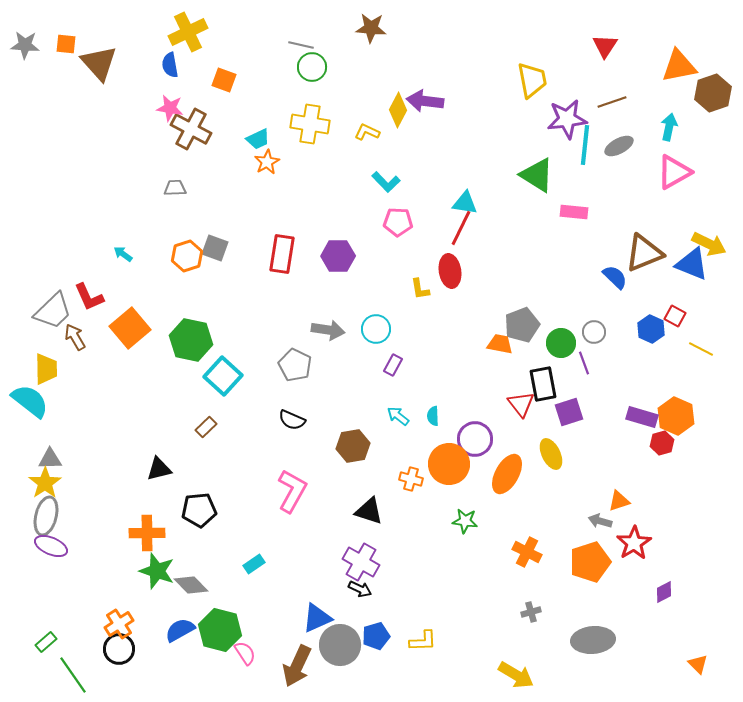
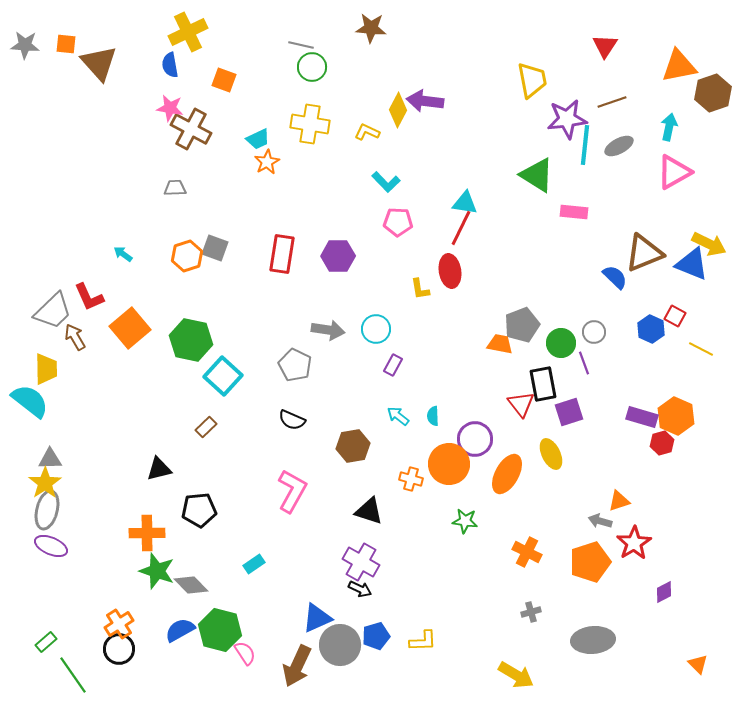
gray ellipse at (46, 516): moved 1 px right, 6 px up
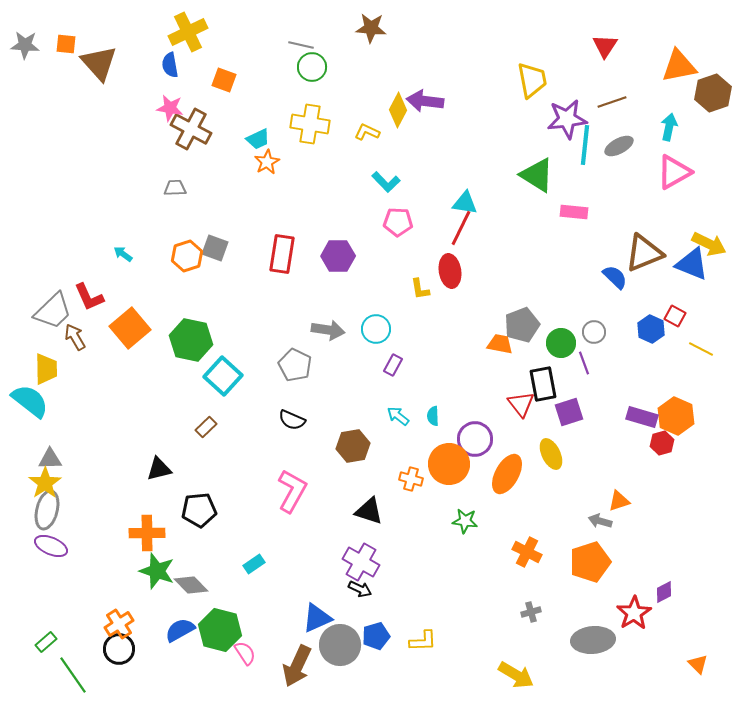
red star at (634, 543): moved 70 px down
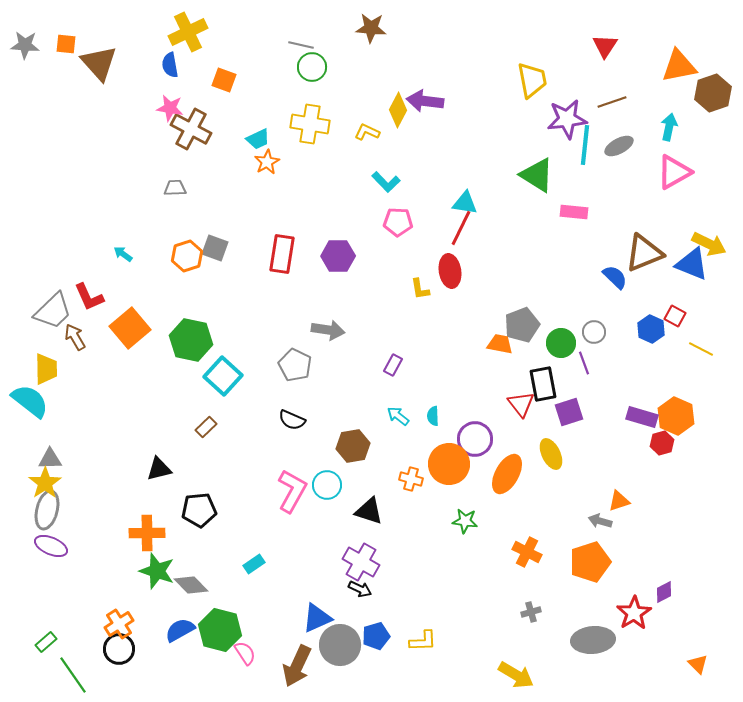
cyan circle at (376, 329): moved 49 px left, 156 px down
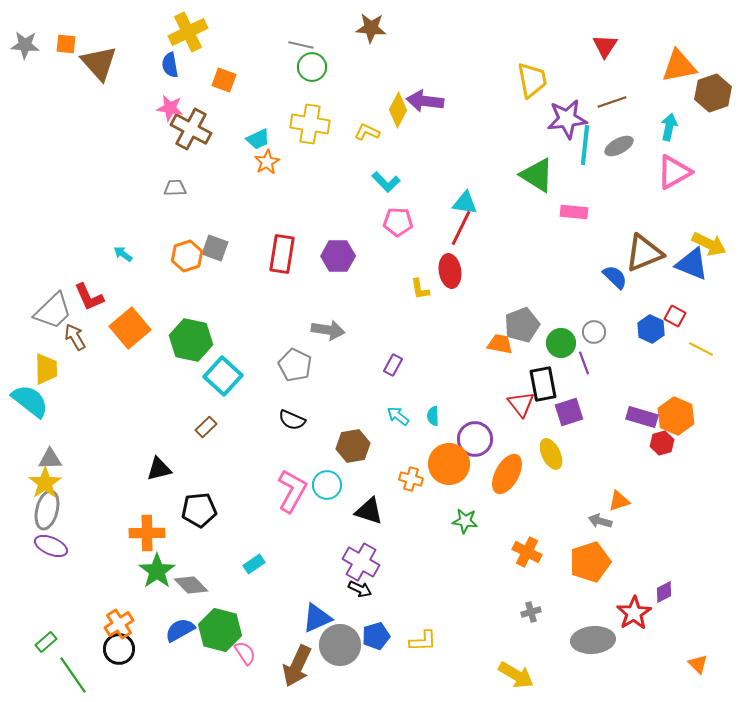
green star at (157, 571): rotated 18 degrees clockwise
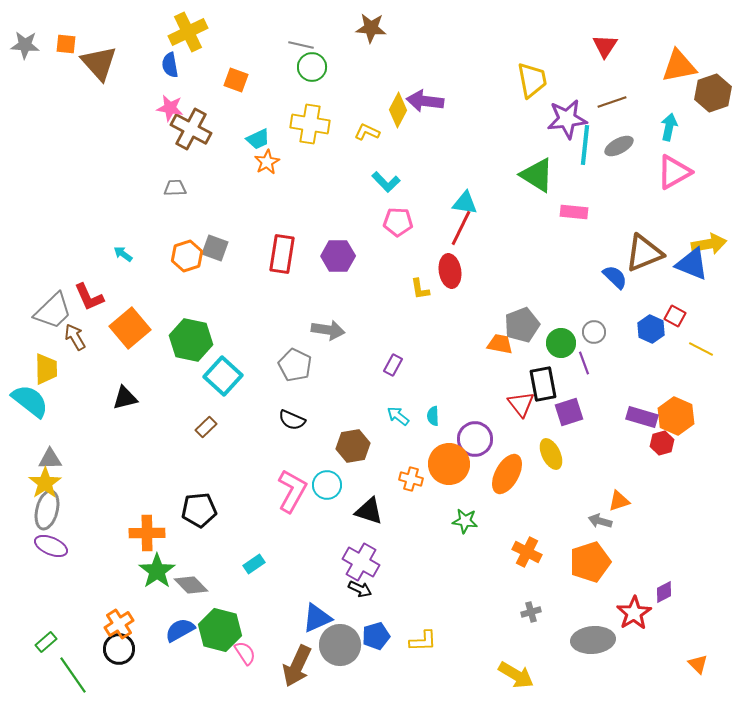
orange square at (224, 80): moved 12 px right
yellow arrow at (709, 244): rotated 36 degrees counterclockwise
black triangle at (159, 469): moved 34 px left, 71 px up
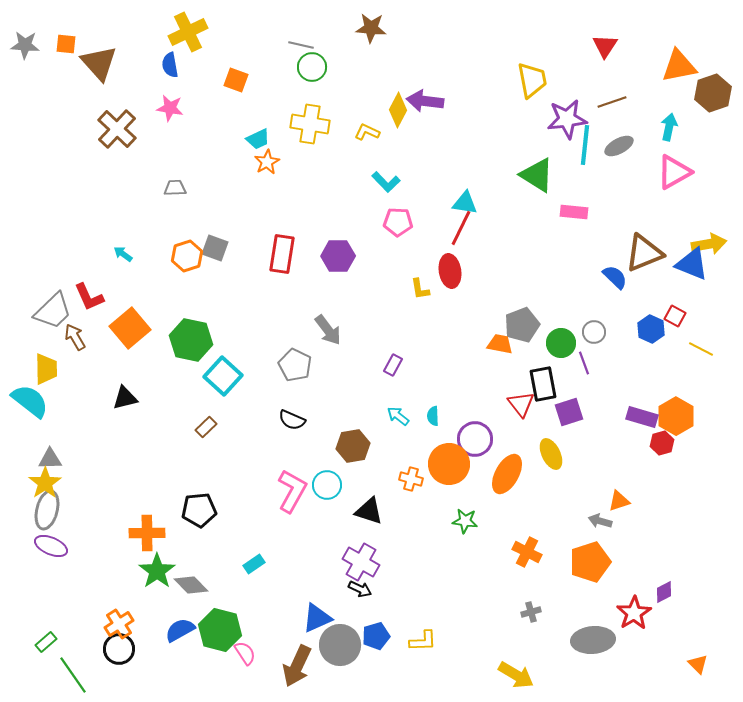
brown cross at (191, 129): moved 74 px left; rotated 15 degrees clockwise
gray arrow at (328, 330): rotated 44 degrees clockwise
orange hexagon at (676, 416): rotated 6 degrees clockwise
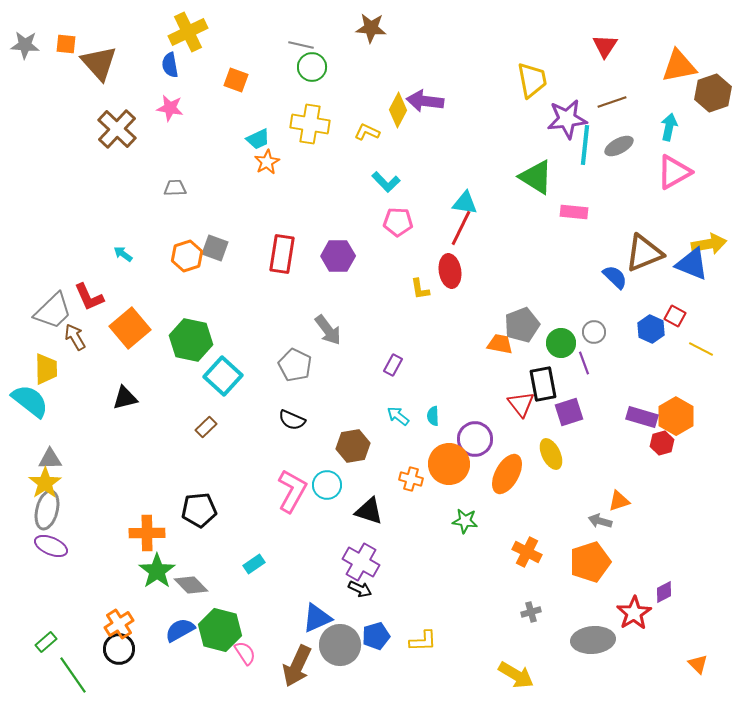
green triangle at (537, 175): moved 1 px left, 2 px down
